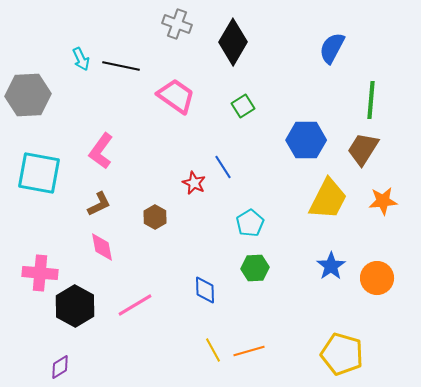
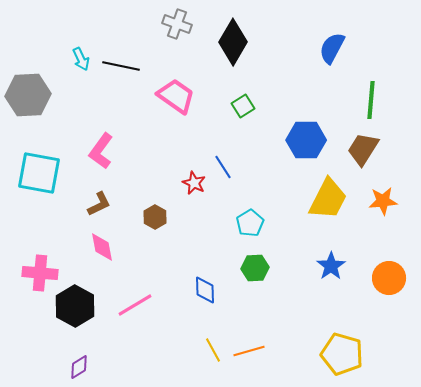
orange circle: moved 12 px right
purple diamond: moved 19 px right
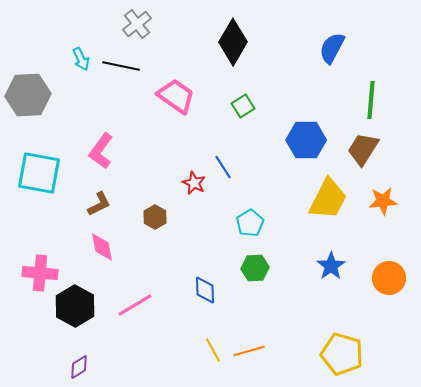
gray cross: moved 40 px left; rotated 32 degrees clockwise
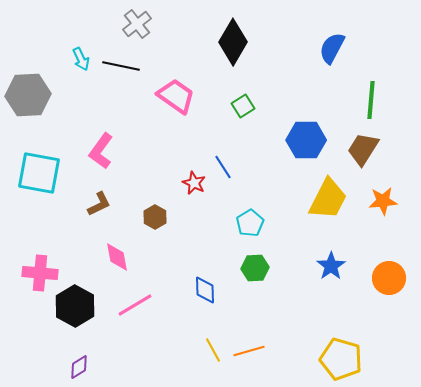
pink diamond: moved 15 px right, 10 px down
yellow pentagon: moved 1 px left, 5 px down
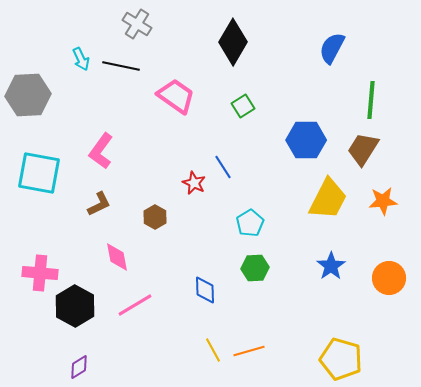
gray cross: rotated 20 degrees counterclockwise
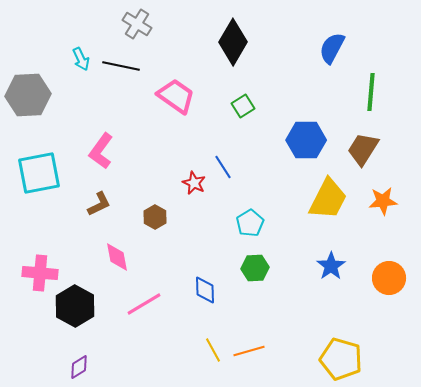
green line: moved 8 px up
cyan square: rotated 21 degrees counterclockwise
pink line: moved 9 px right, 1 px up
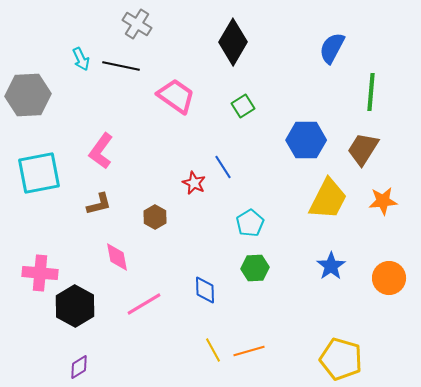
brown L-shape: rotated 12 degrees clockwise
